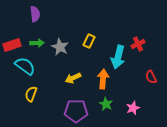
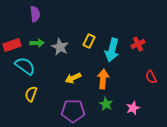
cyan arrow: moved 6 px left, 7 px up
purple pentagon: moved 3 px left
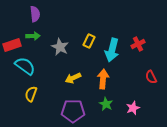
green arrow: moved 4 px left, 7 px up
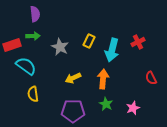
red cross: moved 2 px up
cyan semicircle: moved 1 px right
red semicircle: moved 1 px down
yellow semicircle: moved 2 px right; rotated 28 degrees counterclockwise
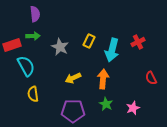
cyan semicircle: rotated 25 degrees clockwise
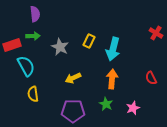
red cross: moved 18 px right, 9 px up; rotated 32 degrees counterclockwise
cyan arrow: moved 1 px right, 1 px up
orange arrow: moved 9 px right
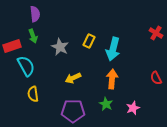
green arrow: rotated 72 degrees clockwise
red rectangle: moved 1 px down
red semicircle: moved 5 px right
